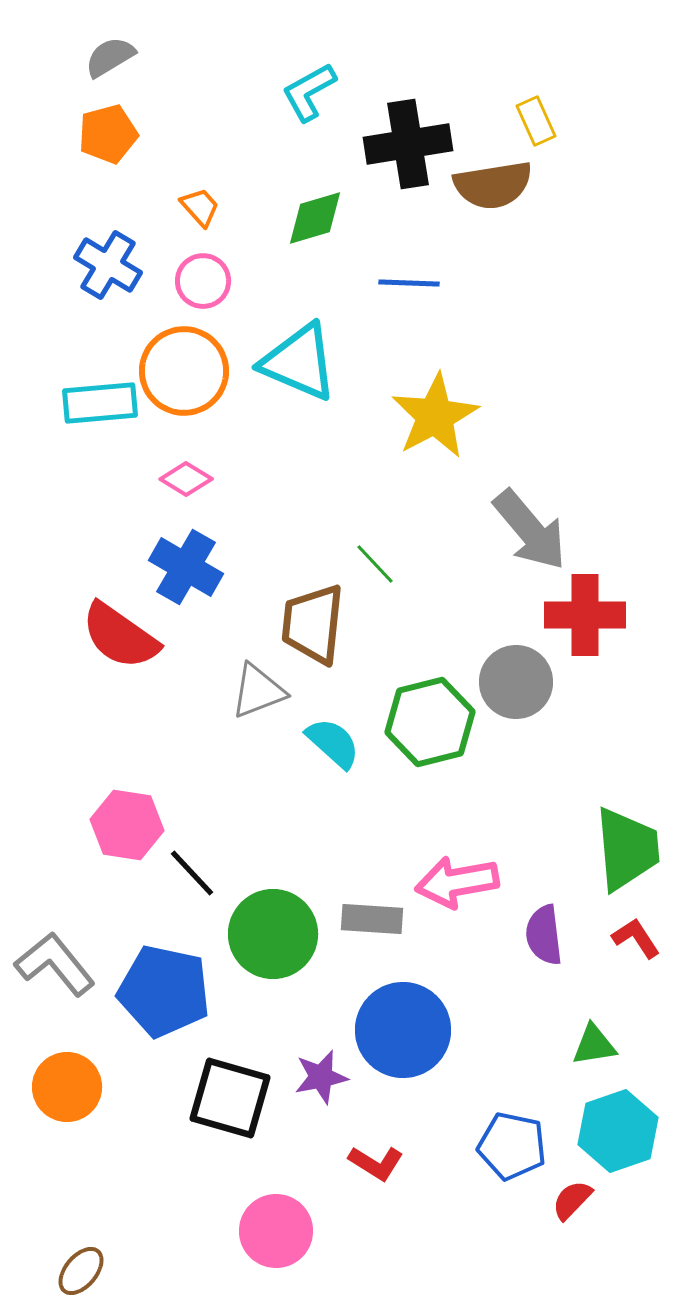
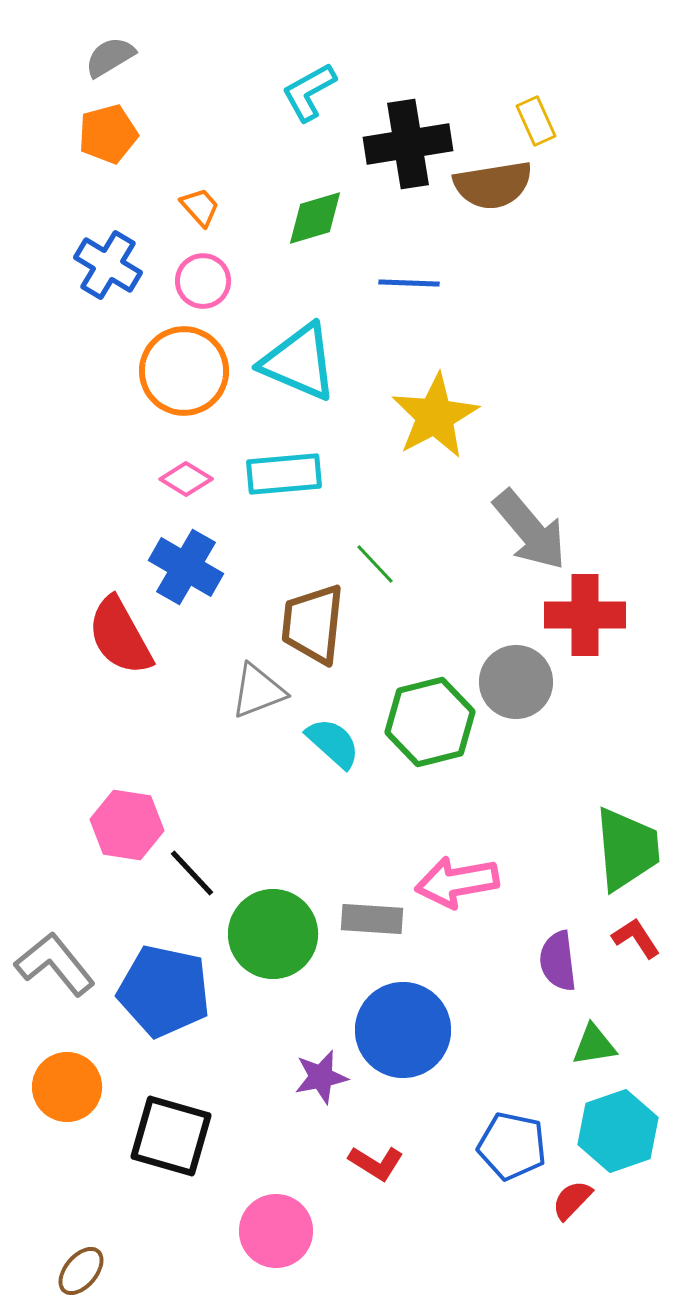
cyan rectangle at (100, 403): moved 184 px right, 71 px down
red semicircle at (120, 636): rotated 26 degrees clockwise
purple semicircle at (544, 935): moved 14 px right, 26 px down
black square at (230, 1098): moved 59 px left, 38 px down
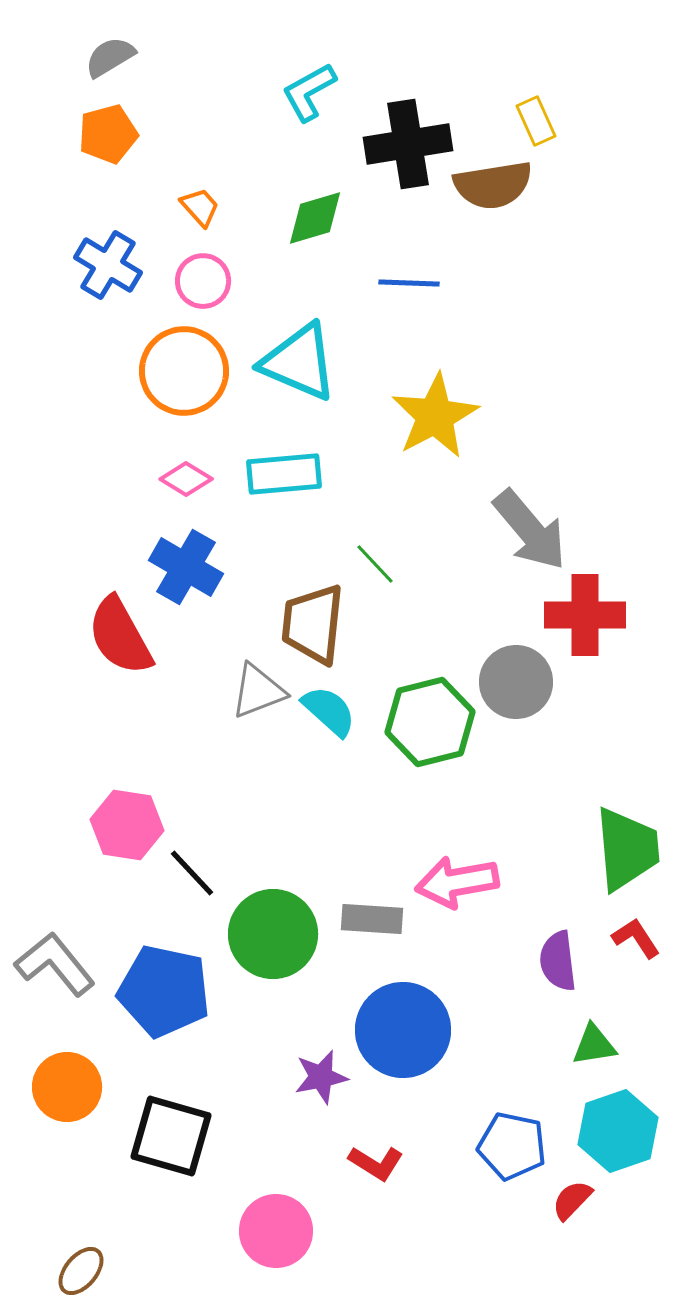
cyan semicircle at (333, 743): moved 4 px left, 32 px up
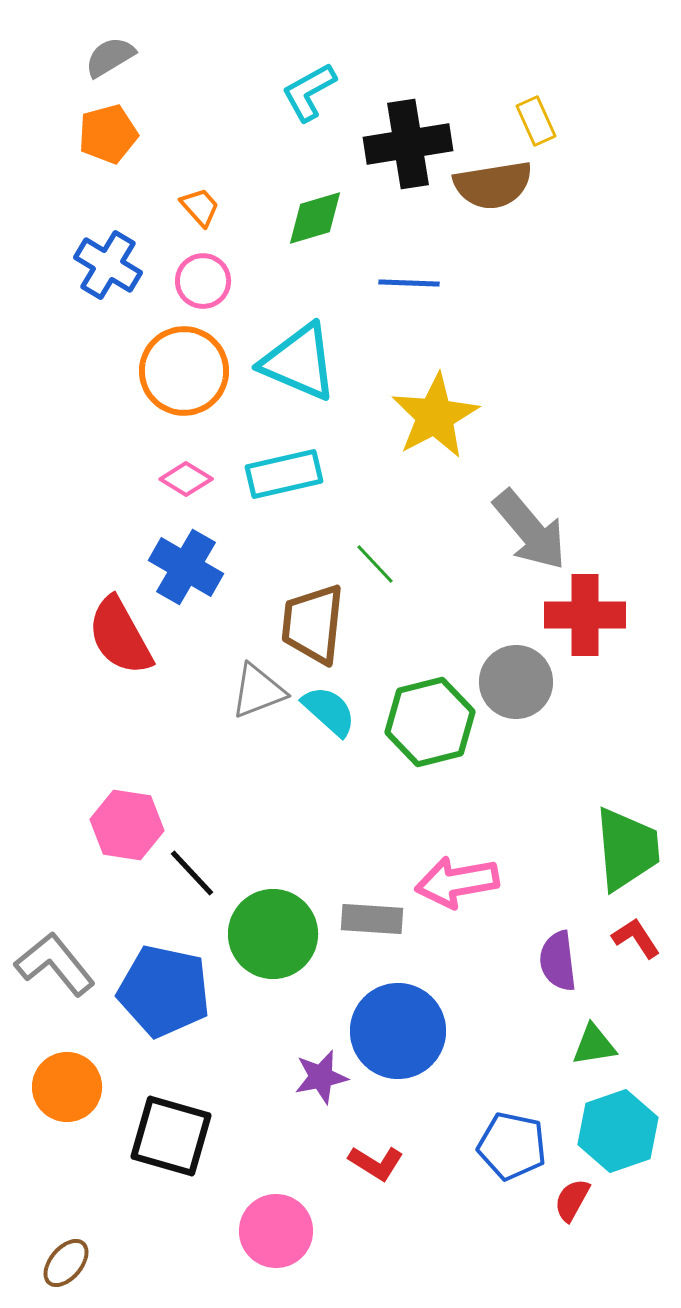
cyan rectangle at (284, 474): rotated 8 degrees counterclockwise
blue circle at (403, 1030): moved 5 px left, 1 px down
red semicircle at (572, 1200): rotated 15 degrees counterclockwise
brown ellipse at (81, 1271): moved 15 px left, 8 px up
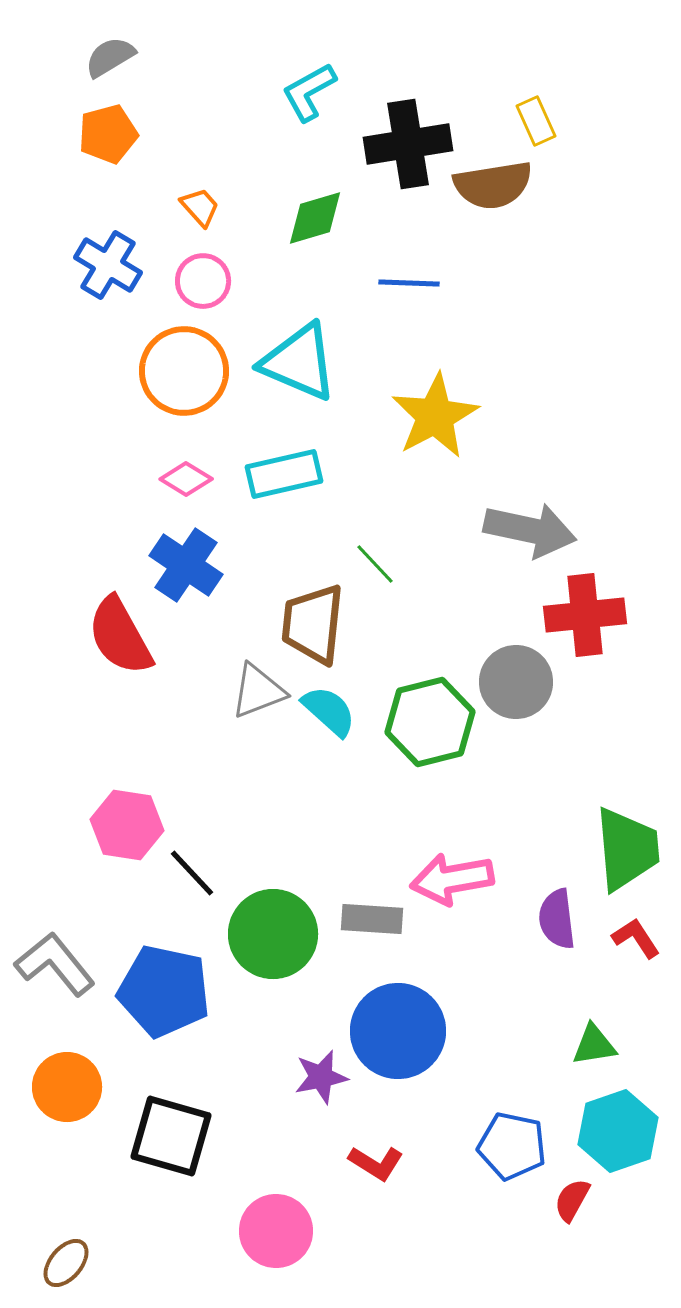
gray arrow at (530, 530): rotated 38 degrees counterclockwise
blue cross at (186, 567): moved 2 px up; rotated 4 degrees clockwise
red cross at (585, 615): rotated 6 degrees counterclockwise
pink arrow at (457, 882): moved 5 px left, 3 px up
purple semicircle at (558, 961): moved 1 px left, 42 px up
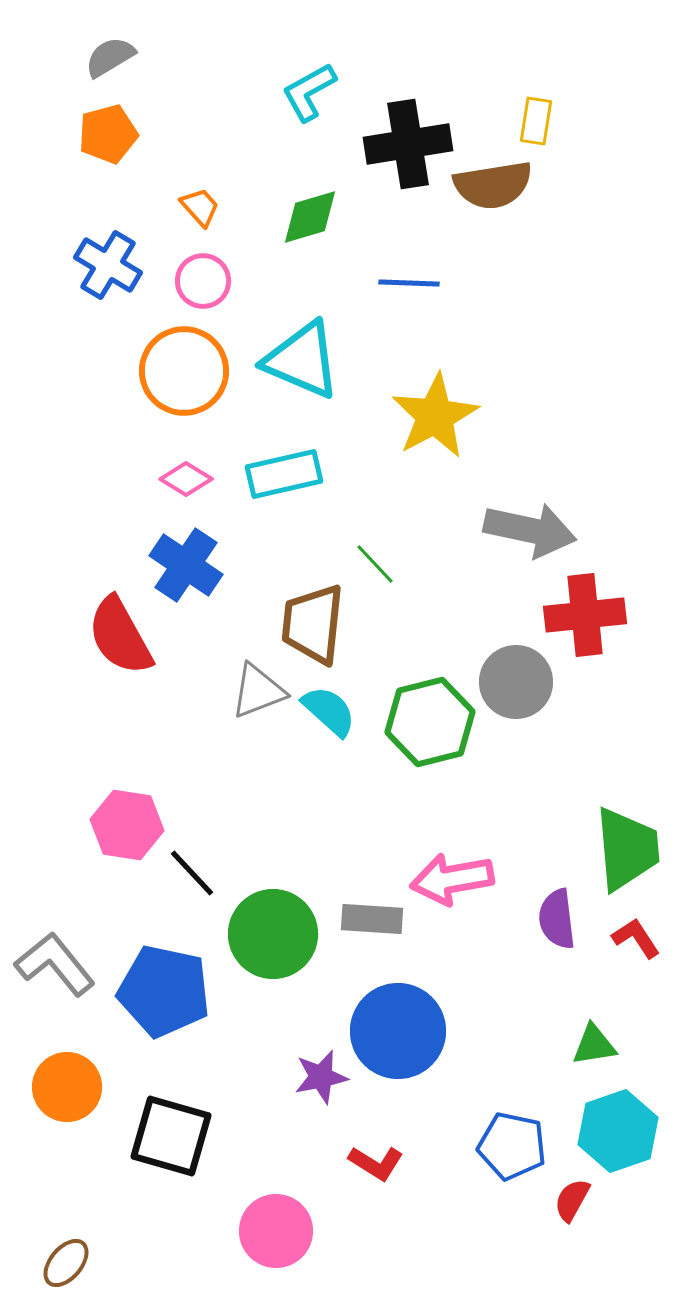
yellow rectangle at (536, 121): rotated 33 degrees clockwise
green diamond at (315, 218): moved 5 px left, 1 px up
cyan triangle at (299, 362): moved 3 px right, 2 px up
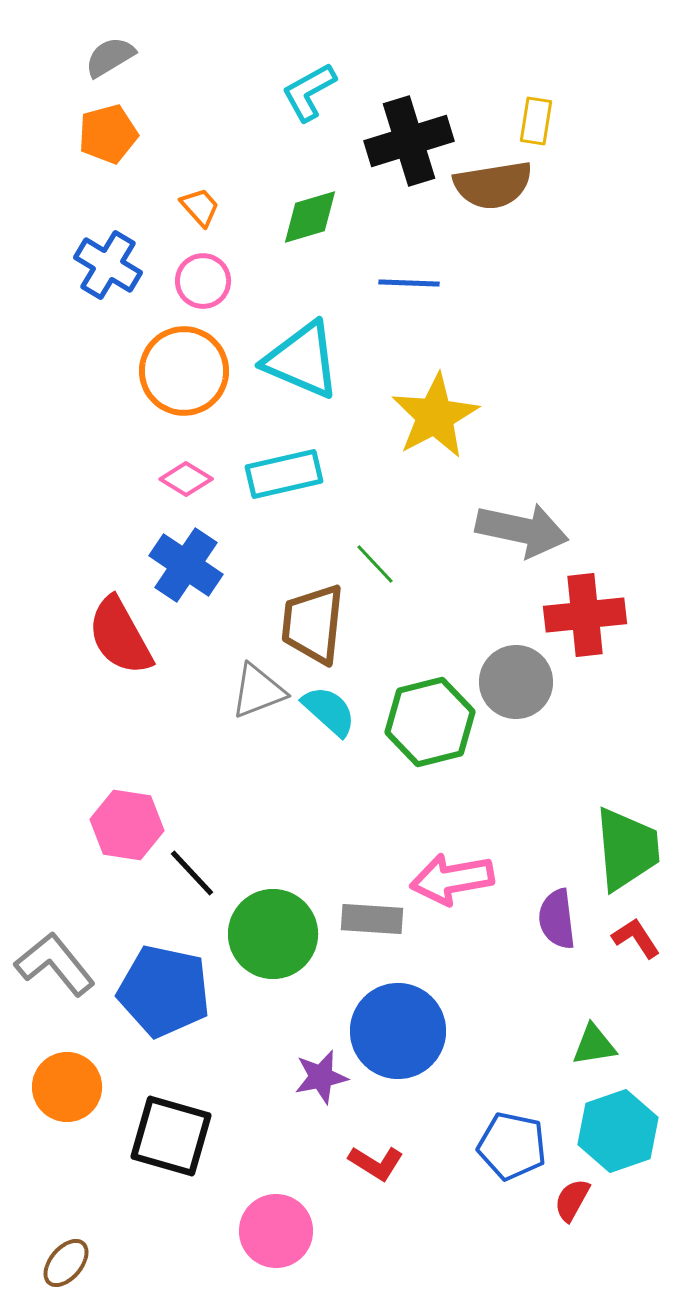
black cross at (408, 144): moved 1 px right, 3 px up; rotated 8 degrees counterclockwise
gray arrow at (530, 530): moved 8 px left
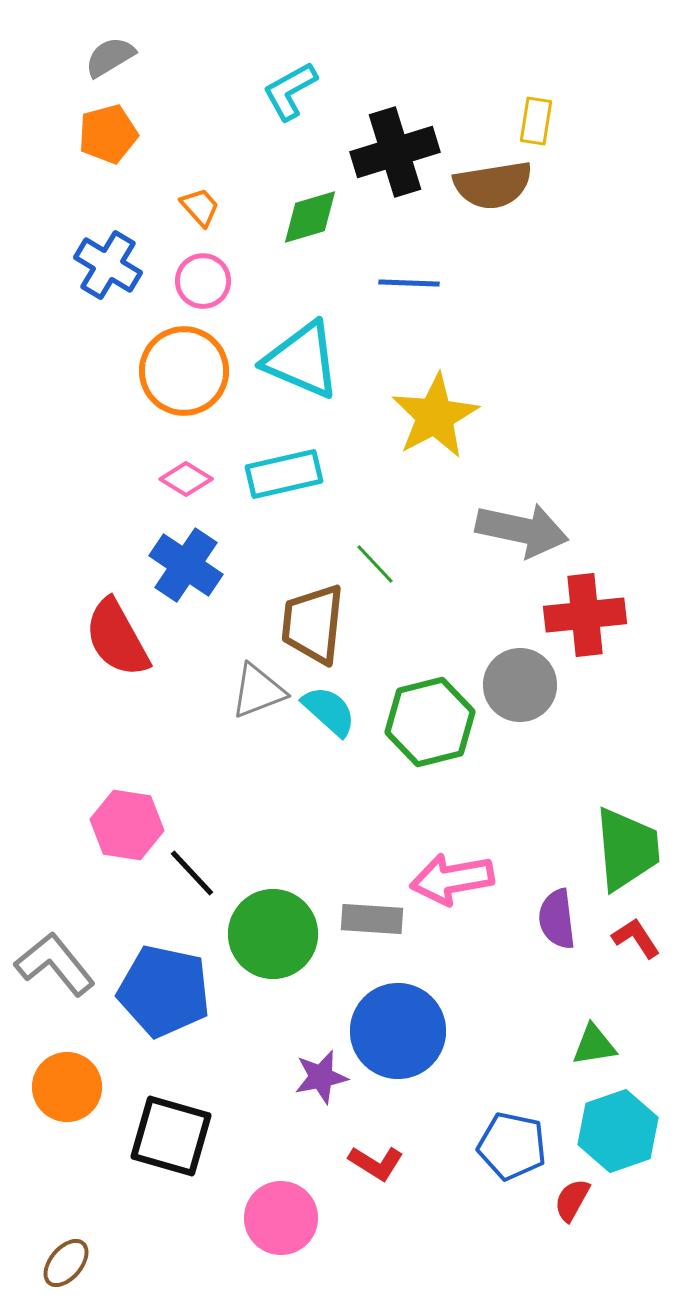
cyan L-shape at (309, 92): moved 19 px left, 1 px up
black cross at (409, 141): moved 14 px left, 11 px down
red semicircle at (120, 636): moved 3 px left, 2 px down
gray circle at (516, 682): moved 4 px right, 3 px down
pink circle at (276, 1231): moved 5 px right, 13 px up
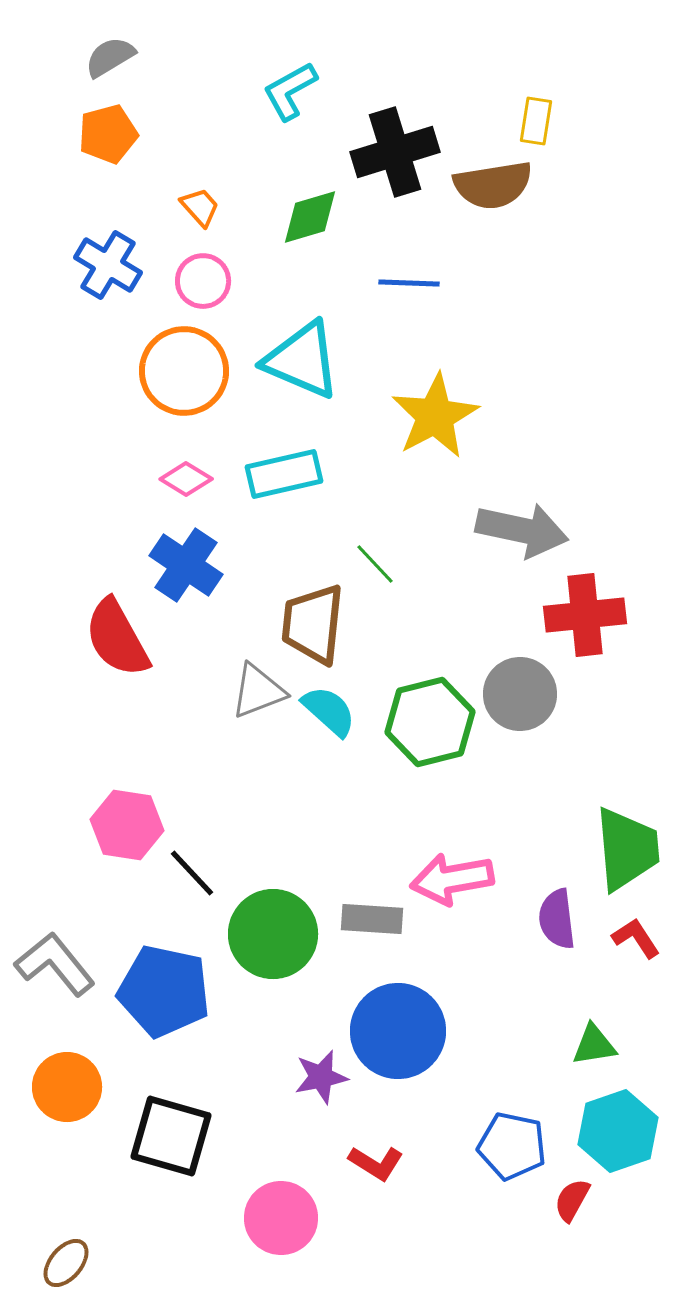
gray circle at (520, 685): moved 9 px down
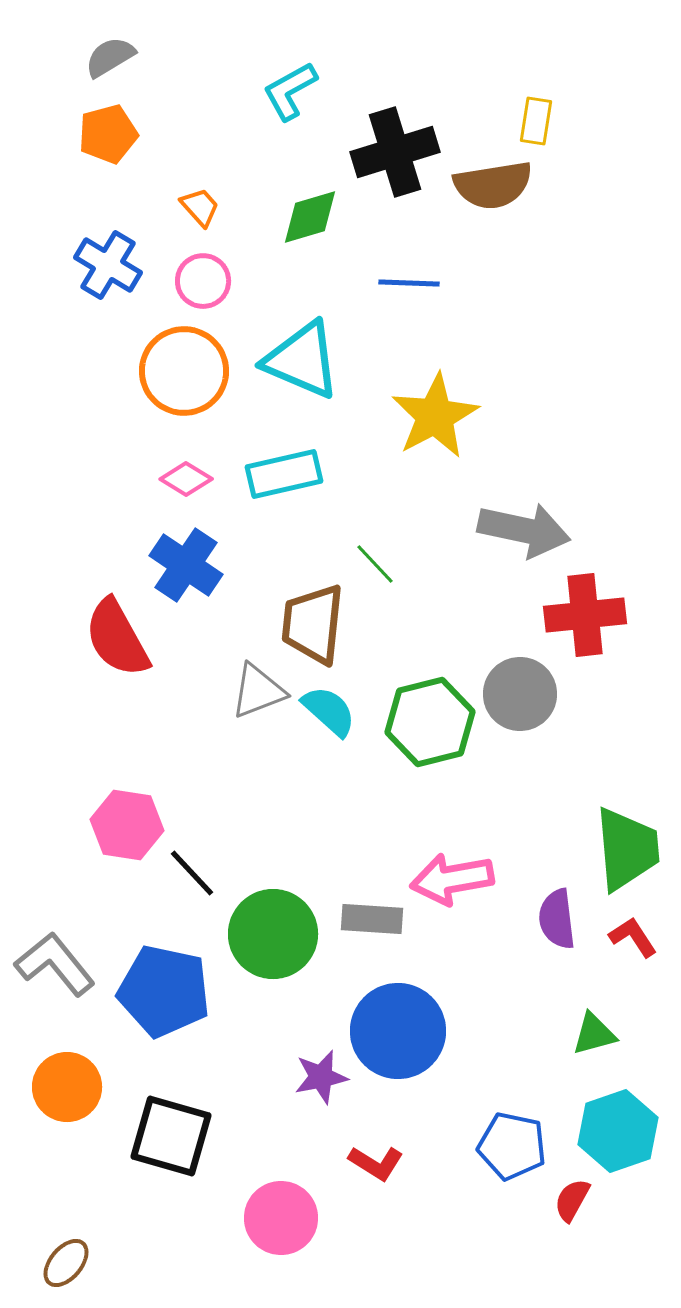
gray arrow at (522, 530): moved 2 px right
red L-shape at (636, 938): moved 3 px left, 1 px up
green triangle at (594, 1045): moved 11 px up; rotated 6 degrees counterclockwise
